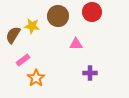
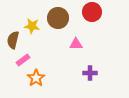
brown circle: moved 2 px down
brown semicircle: moved 5 px down; rotated 18 degrees counterclockwise
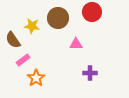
brown semicircle: rotated 48 degrees counterclockwise
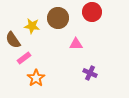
pink rectangle: moved 1 px right, 2 px up
purple cross: rotated 24 degrees clockwise
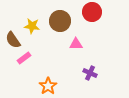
brown circle: moved 2 px right, 3 px down
orange star: moved 12 px right, 8 px down
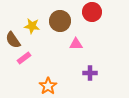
purple cross: rotated 24 degrees counterclockwise
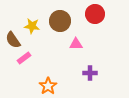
red circle: moved 3 px right, 2 px down
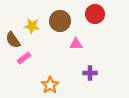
orange star: moved 2 px right, 1 px up
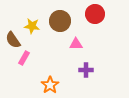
pink rectangle: rotated 24 degrees counterclockwise
purple cross: moved 4 px left, 3 px up
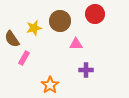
yellow star: moved 2 px right, 2 px down; rotated 21 degrees counterclockwise
brown semicircle: moved 1 px left, 1 px up
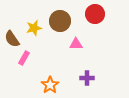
purple cross: moved 1 px right, 8 px down
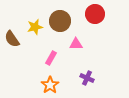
yellow star: moved 1 px right, 1 px up
pink rectangle: moved 27 px right
purple cross: rotated 24 degrees clockwise
